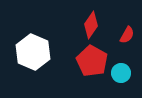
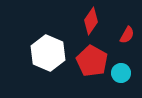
red diamond: moved 4 px up
white hexagon: moved 15 px right, 1 px down
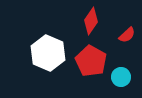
red semicircle: rotated 18 degrees clockwise
red pentagon: moved 1 px left
cyan circle: moved 4 px down
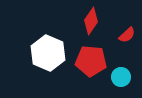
red pentagon: rotated 24 degrees counterclockwise
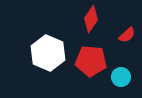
red diamond: moved 2 px up
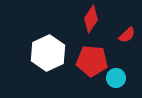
white hexagon: rotated 12 degrees clockwise
red pentagon: moved 1 px right
cyan circle: moved 5 px left, 1 px down
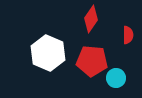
red semicircle: moved 1 px right; rotated 48 degrees counterclockwise
white hexagon: rotated 12 degrees counterclockwise
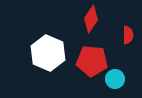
cyan circle: moved 1 px left, 1 px down
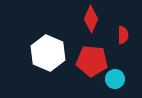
red diamond: rotated 12 degrees counterclockwise
red semicircle: moved 5 px left
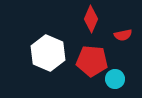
red semicircle: rotated 78 degrees clockwise
